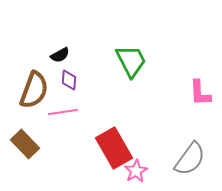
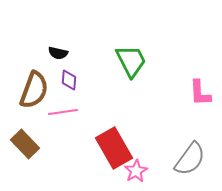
black semicircle: moved 2 px left, 2 px up; rotated 42 degrees clockwise
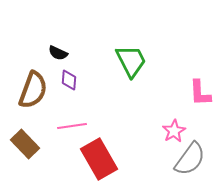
black semicircle: rotated 12 degrees clockwise
brown semicircle: moved 1 px left
pink line: moved 9 px right, 14 px down
red rectangle: moved 15 px left, 11 px down
pink star: moved 38 px right, 40 px up
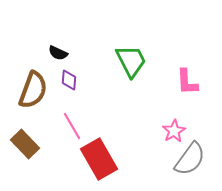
pink L-shape: moved 13 px left, 11 px up
pink line: rotated 68 degrees clockwise
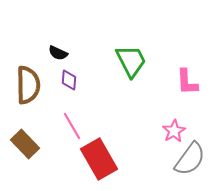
brown semicircle: moved 5 px left, 5 px up; rotated 21 degrees counterclockwise
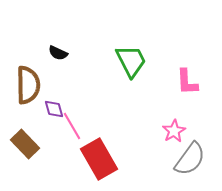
purple diamond: moved 15 px left, 29 px down; rotated 20 degrees counterclockwise
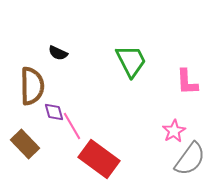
brown semicircle: moved 4 px right, 1 px down
purple diamond: moved 3 px down
red rectangle: rotated 24 degrees counterclockwise
